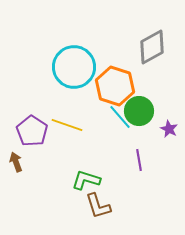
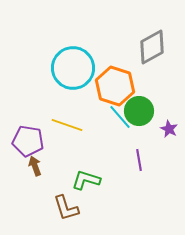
cyan circle: moved 1 px left, 1 px down
purple pentagon: moved 4 px left, 10 px down; rotated 24 degrees counterclockwise
brown arrow: moved 19 px right, 4 px down
brown L-shape: moved 32 px left, 2 px down
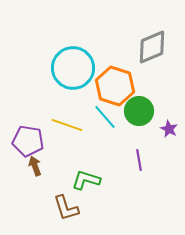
gray diamond: rotated 6 degrees clockwise
cyan line: moved 15 px left
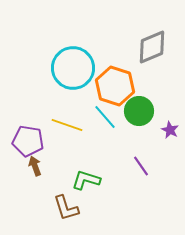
purple star: moved 1 px right, 1 px down
purple line: moved 2 px right, 6 px down; rotated 25 degrees counterclockwise
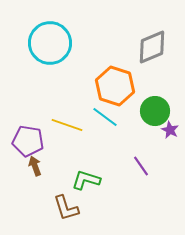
cyan circle: moved 23 px left, 25 px up
green circle: moved 16 px right
cyan line: rotated 12 degrees counterclockwise
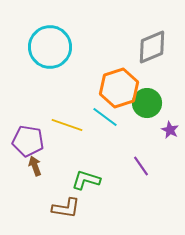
cyan circle: moved 4 px down
orange hexagon: moved 4 px right, 2 px down; rotated 24 degrees clockwise
green circle: moved 8 px left, 8 px up
brown L-shape: rotated 64 degrees counterclockwise
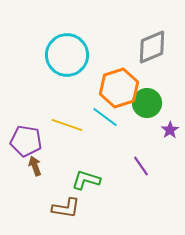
cyan circle: moved 17 px right, 8 px down
purple star: rotated 12 degrees clockwise
purple pentagon: moved 2 px left
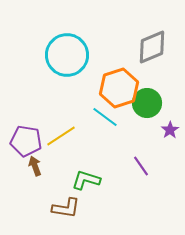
yellow line: moved 6 px left, 11 px down; rotated 52 degrees counterclockwise
